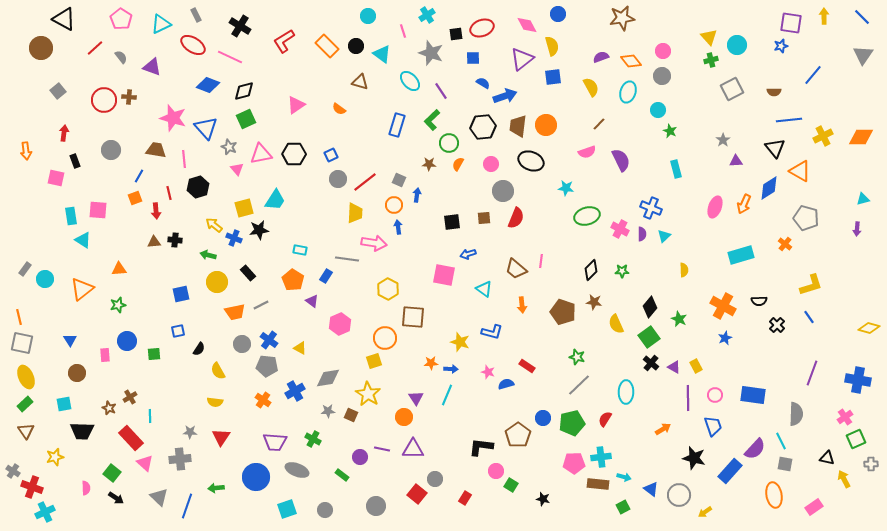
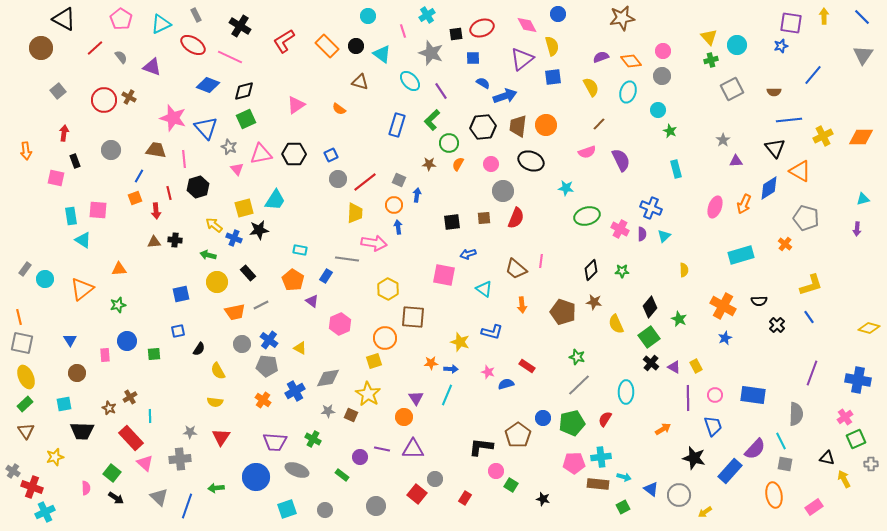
brown cross at (129, 97): rotated 24 degrees clockwise
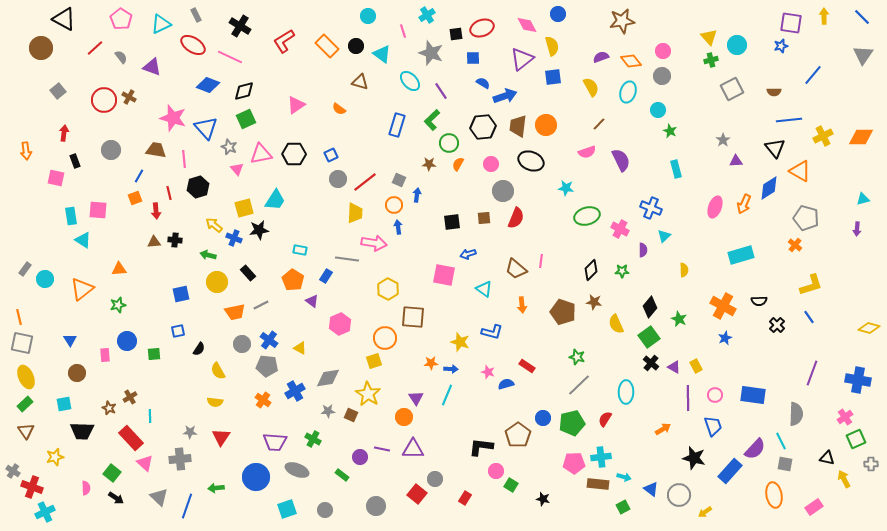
brown star at (622, 18): moved 3 px down
purple semicircle at (642, 234): moved 1 px right, 16 px down
orange cross at (785, 244): moved 10 px right, 1 px down
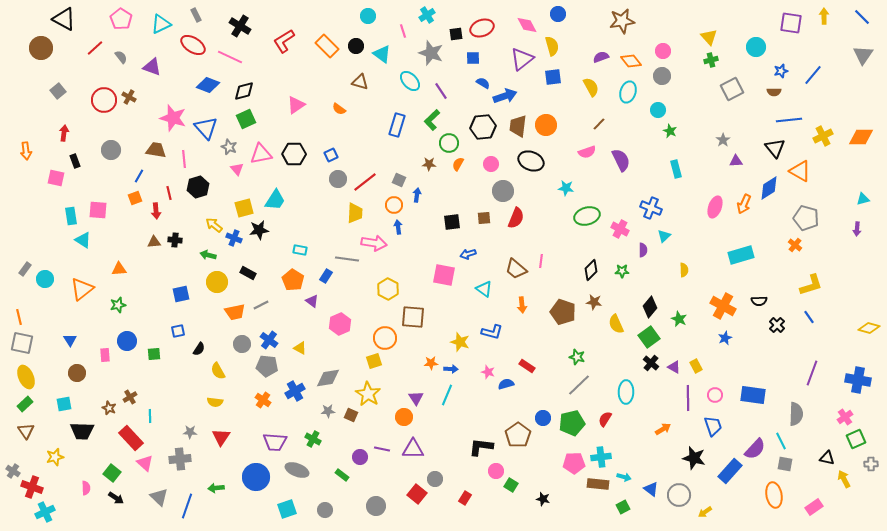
cyan circle at (737, 45): moved 19 px right, 2 px down
blue star at (781, 46): moved 25 px down
black rectangle at (248, 273): rotated 21 degrees counterclockwise
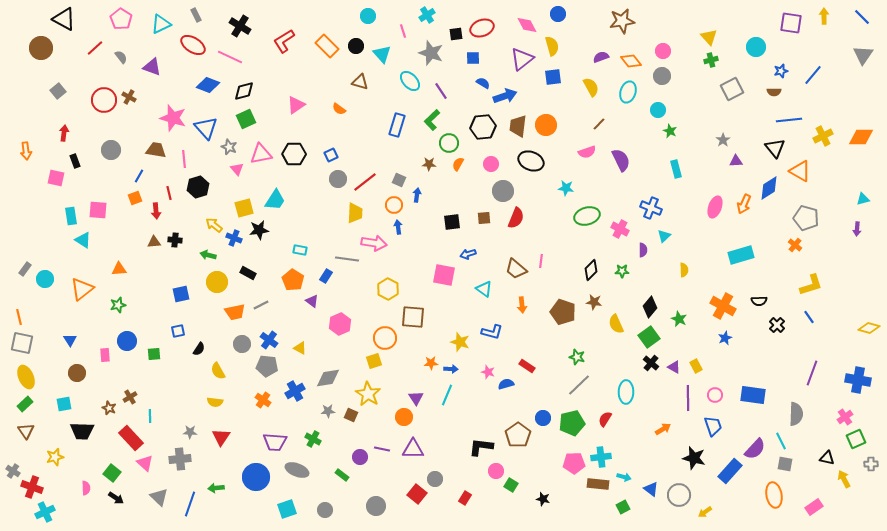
cyan triangle at (382, 54): rotated 12 degrees clockwise
blue line at (187, 506): moved 3 px right, 2 px up
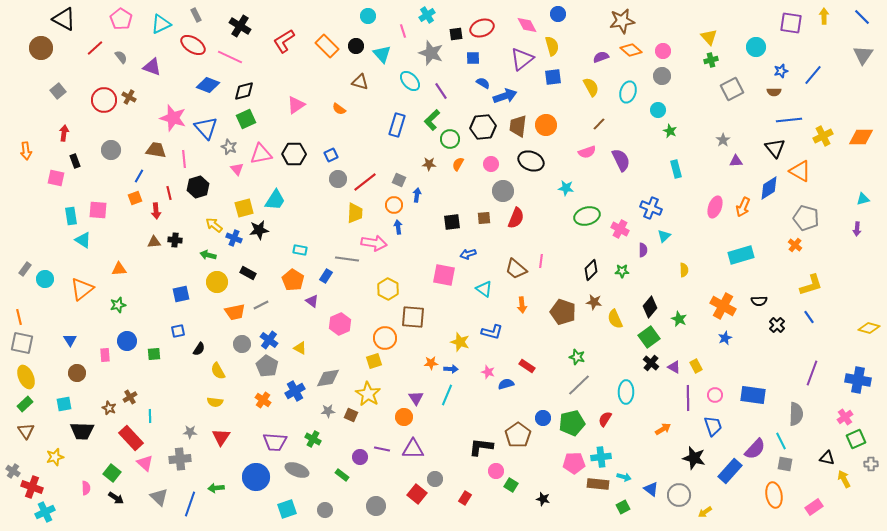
orange diamond at (631, 61): moved 11 px up; rotated 10 degrees counterclockwise
green circle at (449, 143): moved 1 px right, 4 px up
orange arrow at (744, 204): moved 1 px left, 3 px down
yellow semicircle at (616, 324): moved 1 px left, 5 px up
gray pentagon at (267, 366): rotated 25 degrees clockwise
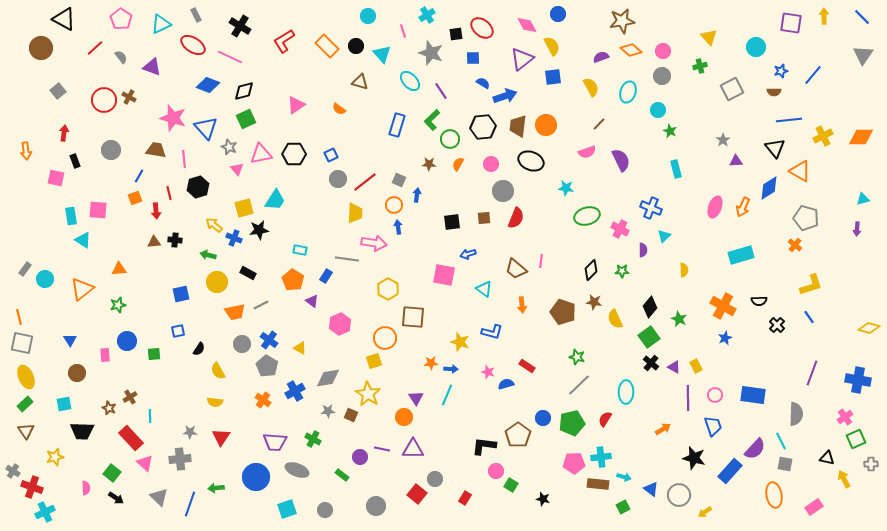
red ellipse at (482, 28): rotated 60 degrees clockwise
yellow semicircle at (552, 46): rotated 12 degrees counterclockwise
green cross at (711, 60): moved 11 px left, 6 px down
black L-shape at (481, 447): moved 3 px right, 1 px up
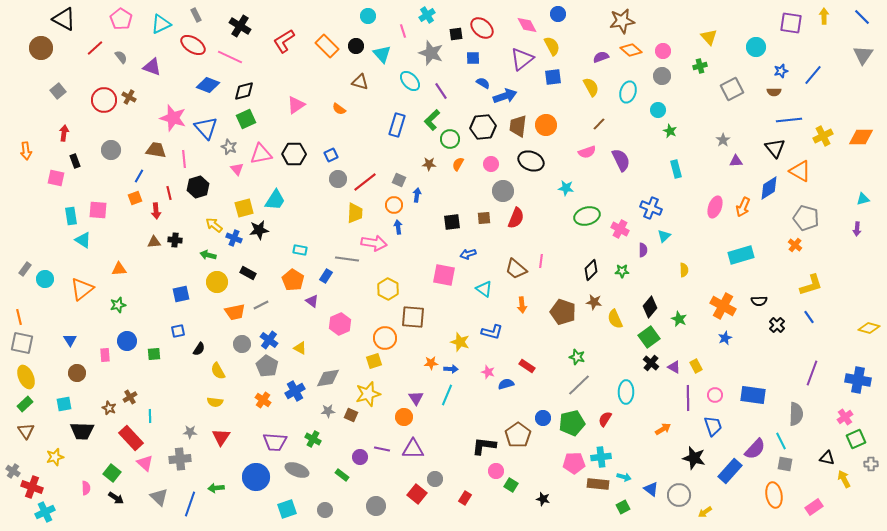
yellow star at (368, 394): rotated 25 degrees clockwise
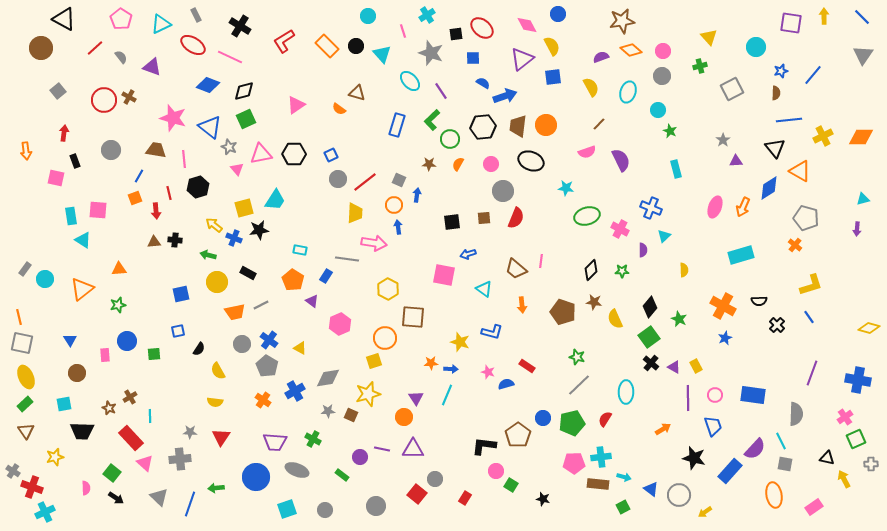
brown triangle at (360, 82): moved 3 px left, 11 px down
brown semicircle at (774, 92): moved 2 px right, 1 px down; rotated 88 degrees counterclockwise
blue triangle at (206, 128): moved 4 px right, 1 px up; rotated 10 degrees counterclockwise
